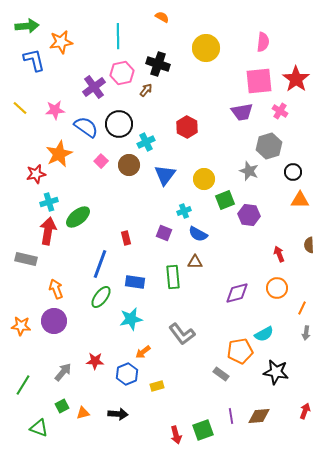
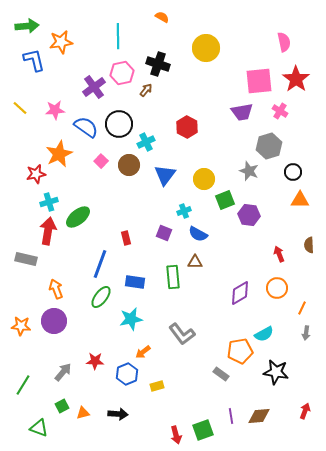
pink semicircle at (263, 42): moved 21 px right; rotated 18 degrees counterclockwise
purple diamond at (237, 293): moved 3 px right; rotated 15 degrees counterclockwise
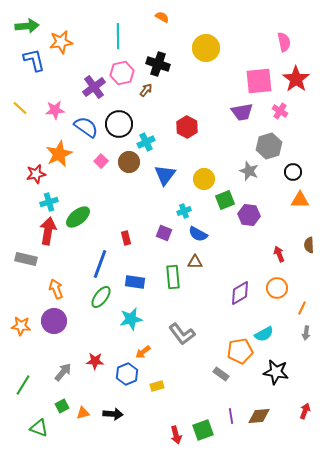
brown circle at (129, 165): moved 3 px up
black arrow at (118, 414): moved 5 px left
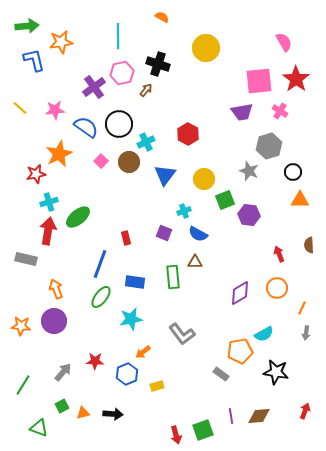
pink semicircle at (284, 42): rotated 18 degrees counterclockwise
red hexagon at (187, 127): moved 1 px right, 7 px down
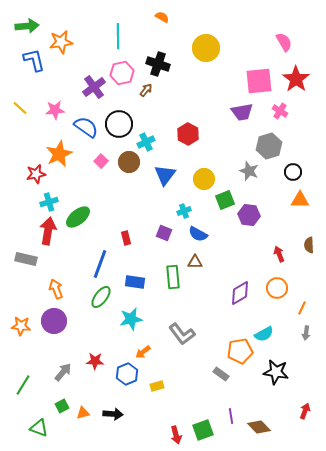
brown diamond at (259, 416): moved 11 px down; rotated 50 degrees clockwise
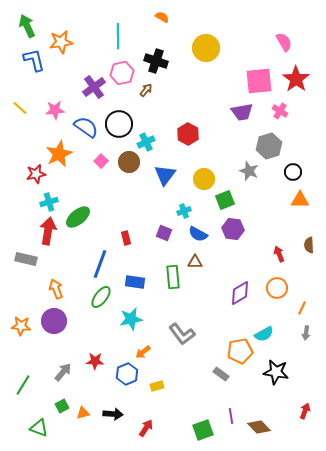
green arrow at (27, 26): rotated 110 degrees counterclockwise
black cross at (158, 64): moved 2 px left, 3 px up
purple hexagon at (249, 215): moved 16 px left, 14 px down
red arrow at (176, 435): moved 30 px left, 7 px up; rotated 132 degrees counterclockwise
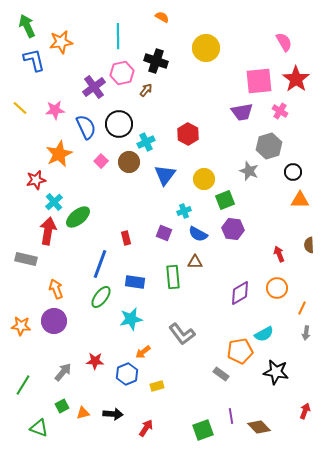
blue semicircle at (86, 127): rotated 30 degrees clockwise
red star at (36, 174): moved 6 px down
cyan cross at (49, 202): moved 5 px right; rotated 24 degrees counterclockwise
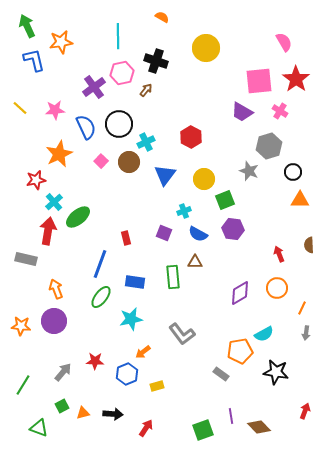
purple trapezoid at (242, 112): rotated 40 degrees clockwise
red hexagon at (188, 134): moved 3 px right, 3 px down
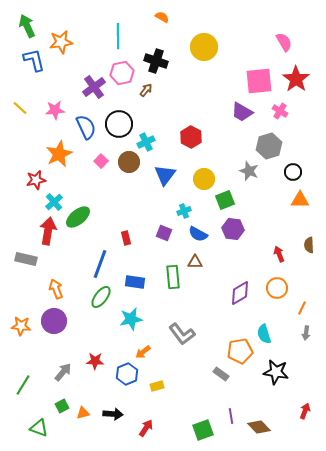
yellow circle at (206, 48): moved 2 px left, 1 px up
cyan semicircle at (264, 334): rotated 102 degrees clockwise
